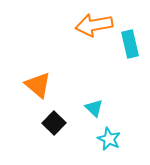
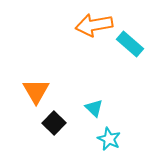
cyan rectangle: rotated 36 degrees counterclockwise
orange triangle: moved 2 px left, 6 px down; rotated 20 degrees clockwise
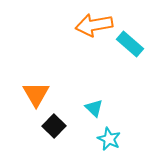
orange triangle: moved 3 px down
black square: moved 3 px down
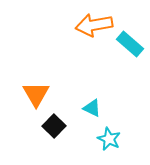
cyan triangle: moved 2 px left; rotated 18 degrees counterclockwise
